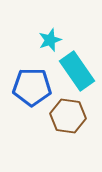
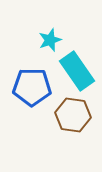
brown hexagon: moved 5 px right, 1 px up
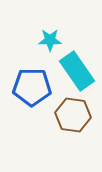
cyan star: rotated 20 degrees clockwise
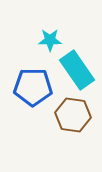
cyan rectangle: moved 1 px up
blue pentagon: moved 1 px right
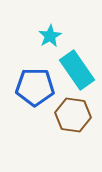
cyan star: moved 4 px up; rotated 30 degrees counterclockwise
blue pentagon: moved 2 px right
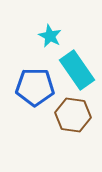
cyan star: rotated 15 degrees counterclockwise
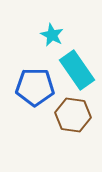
cyan star: moved 2 px right, 1 px up
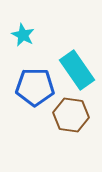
cyan star: moved 29 px left
brown hexagon: moved 2 px left
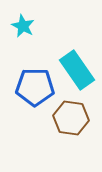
cyan star: moved 9 px up
brown hexagon: moved 3 px down
